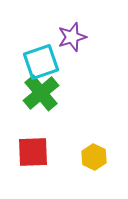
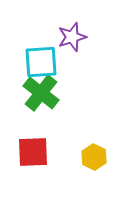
cyan square: rotated 15 degrees clockwise
green cross: rotated 12 degrees counterclockwise
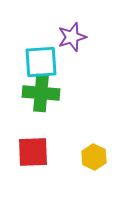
green cross: rotated 33 degrees counterclockwise
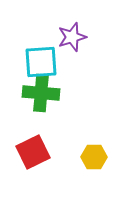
red square: rotated 24 degrees counterclockwise
yellow hexagon: rotated 25 degrees counterclockwise
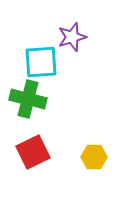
green cross: moved 13 px left, 6 px down; rotated 9 degrees clockwise
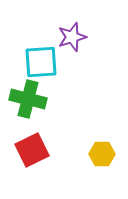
red square: moved 1 px left, 2 px up
yellow hexagon: moved 8 px right, 3 px up
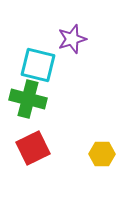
purple star: moved 2 px down
cyan square: moved 3 px left, 3 px down; rotated 18 degrees clockwise
red square: moved 1 px right, 2 px up
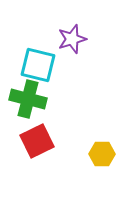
red square: moved 4 px right, 7 px up
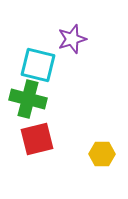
red square: moved 2 px up; rotated 12 degrees clockwise
